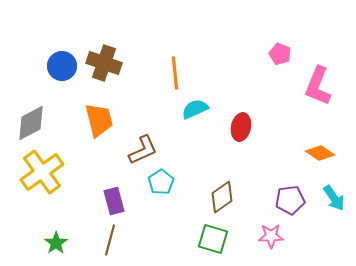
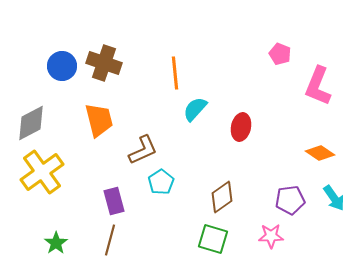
cyan semicircle: rotated 24 degrees counterclockwise
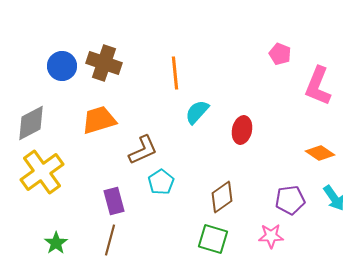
cyan semicircle: moved 2 px right, 3 px down
orange trapezoid: rotated 93 degrees counterclockwise
red ellipse: moved 1 px right, 3 px down
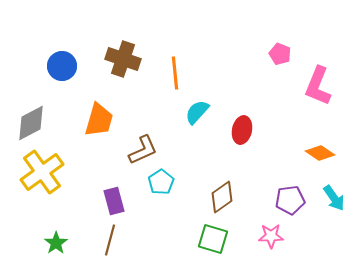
brown cross: moved 19 px right, 4 px up
orange trapezoid: rotated 123 degrees clockwise
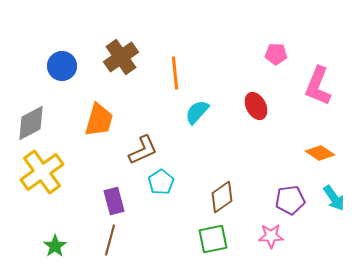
pink pentagon: moved 4 px left; rotated 20 degrees counterclockwise
brown cross: moved 2 px left, 2 px up; rotated 36 degrees clockwise
red ellipse: moved 14 px right, 24 px up; rotated 40 degrees counterclockwise
green square: rotated 28 degrees counterclockwise
green star: moved 1 px left, 3 px down
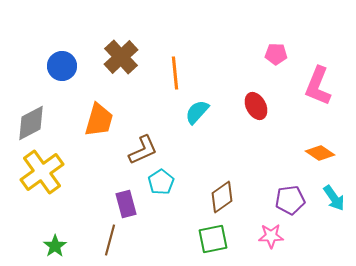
brown cross: rotated 8 degrees counterclockwise
purple rectangle: moved 12 px right, 3 px down
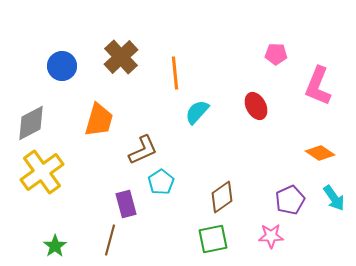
purple pentagon: rotated 16 degrees counterclockwise
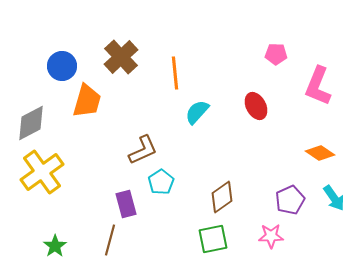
orange trapezoid: moved 12 px left, 19 px up
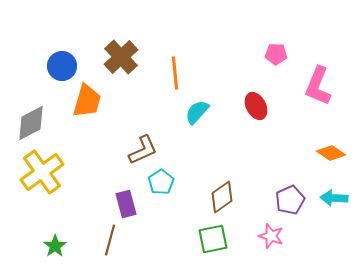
orange diamond: moved 11 px right
cyan arrow: rotated 128 degrees clockwise
pink star: rotated 20 degrees clockwise
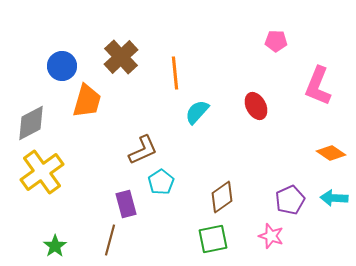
pink pentagon: moved 13 px up
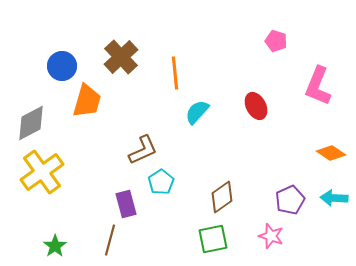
pink pentagon: rotated 15 degrees clockwise
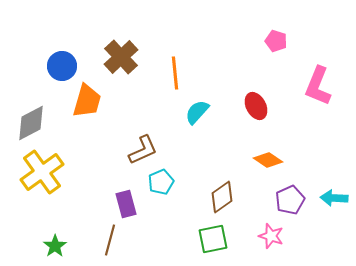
orange diamond: moved 63 px left, 7 px down
cyan pentagon: rotated 10 degrees clockwise
